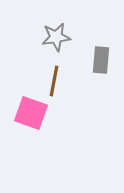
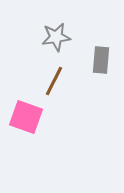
brown line: rotated 16 degrees clockwise
pink square: moved 5 px left, 4 px down
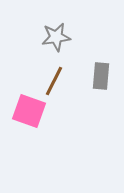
gray rectangle: moved 16 px down
pink square: moved 3 px right, 6 px up
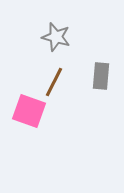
gray star: rotated 24 degrees clockwise
brown line: moved 1 px down
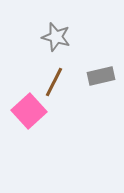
gray rectangle: rotated 72 degrees clockwise
pink square: rotated 28 degrees clockwise
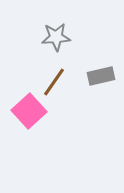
gray star: rotated 20 degrees counterclockwise
brown line: rotated 8 degrees clockwise
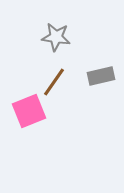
gray star: rotated 12 degrees clockwise
pink square: rotated 20 degrees clockwise
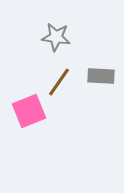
gray rectangle: rotated 16 degrees clockwise
brown line: moved 5 px right
